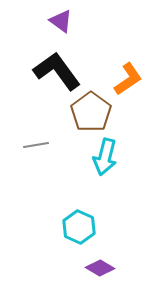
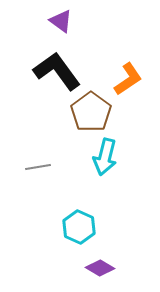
gray line: moved 2 px right, 22 px down
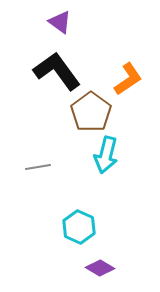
purple triangle: moved 1 px left, 1 px down
cyan arrow: moved 1 px right, 2 px up
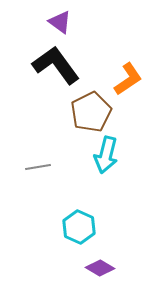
black L-shape: moved 1 px left, 6 px up
brown pentagon: rotated 9 degrees clockwise
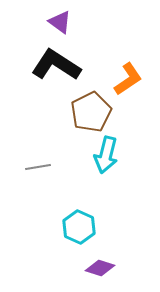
black L-shape: rotated 21 degrees counterclockwise
purple diamond: rotated 12 degrees counterclockwise
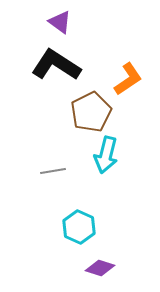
gray line: moved 15 px right, 4 px down
